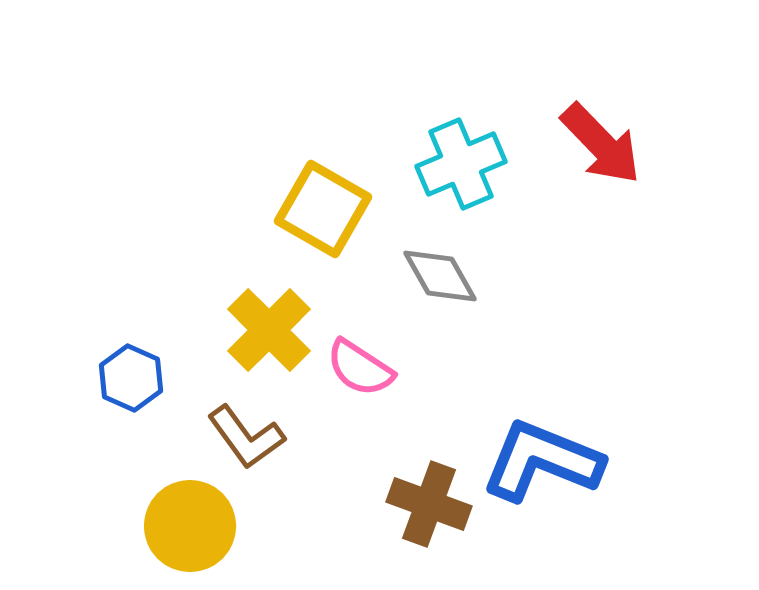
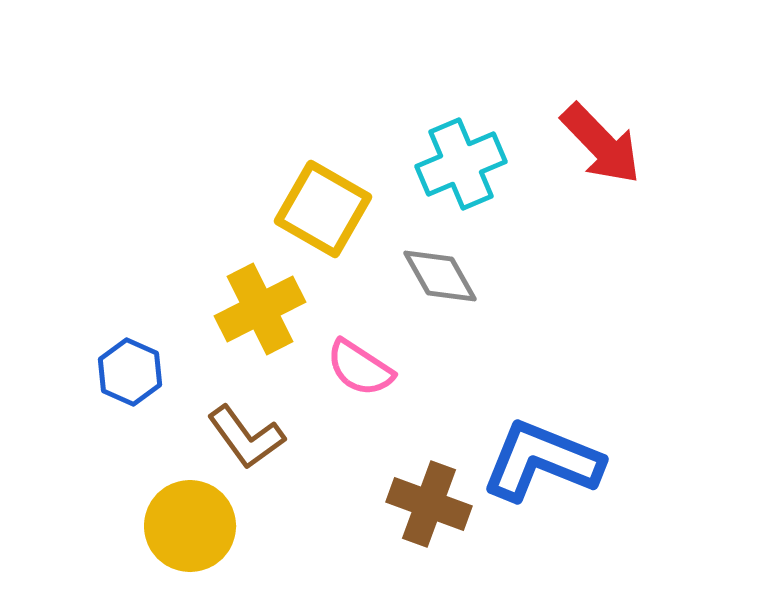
yellow cross: moved 9 px left, 21 px up; rotated 18 degrees clockwise
blue hexagon: moved 1 px left, 6 px up
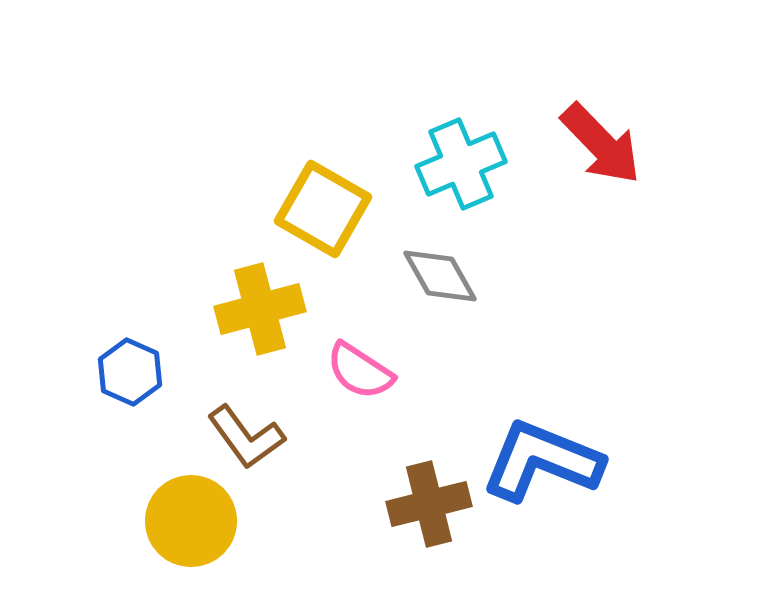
yellow cross: rotated 12 degrees clockwise
pink semicircle: moved 3 px down
brown cross: rotated 34 degrees counterclockwise
yellow circle: moved 1 px right, 5 px up
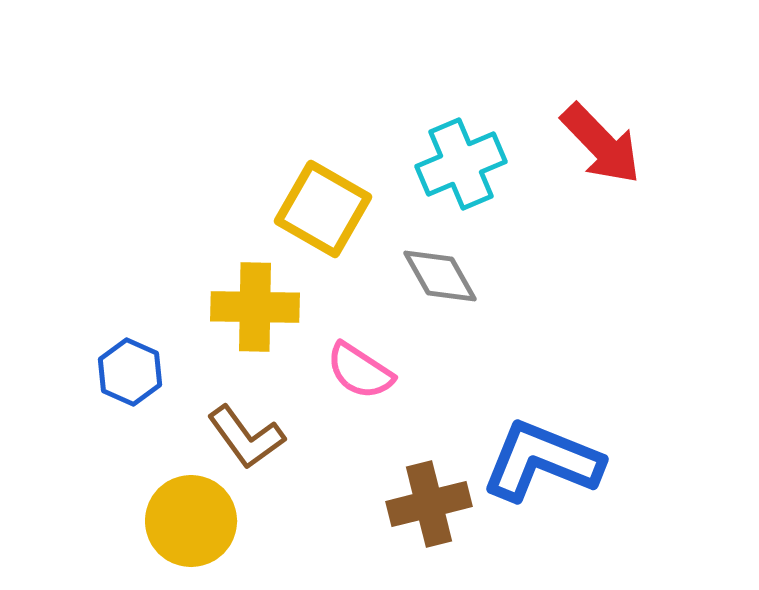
yellow cross: moved 5 px left, 2 px up; rotated 16 degrees clockwise
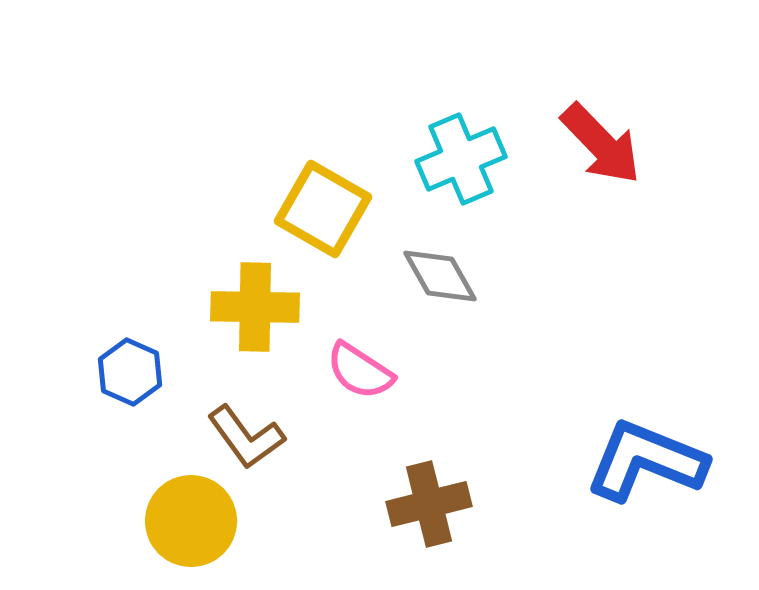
cyan cross: moved 5 px up
blue L-shape: moved 104 px right
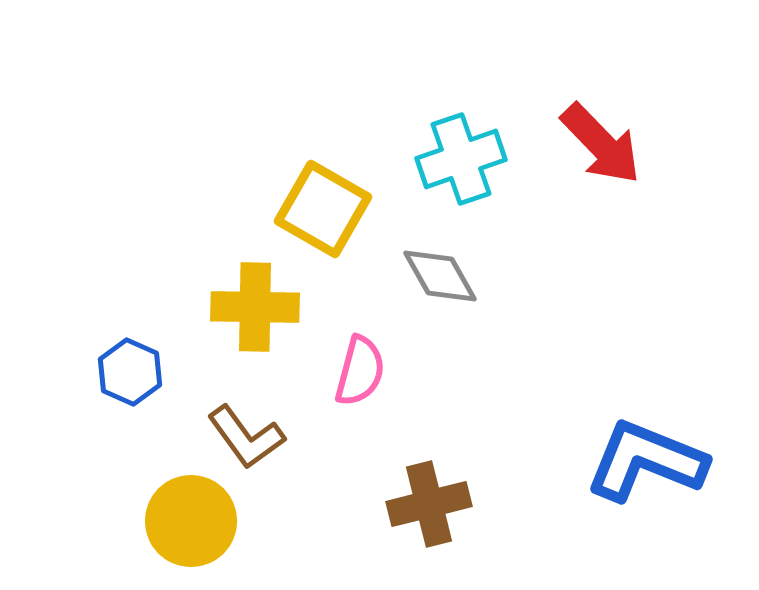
cyan cross: rotated 4 degrees clockwise
pink semicircle: rotated 108 degrees counterclockwise
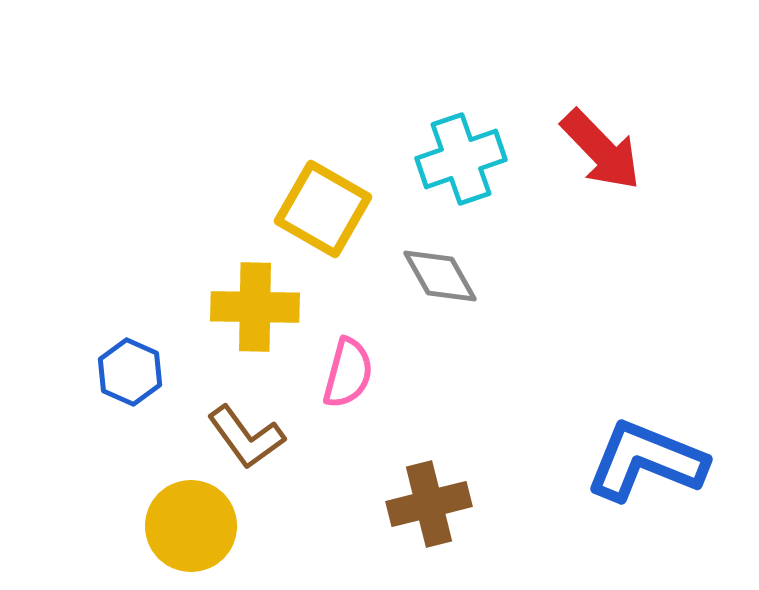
red arrow: moved 6 px down
pink semicircle: moved 12 px left, 2 px down
yellow circle: moved 5 px down
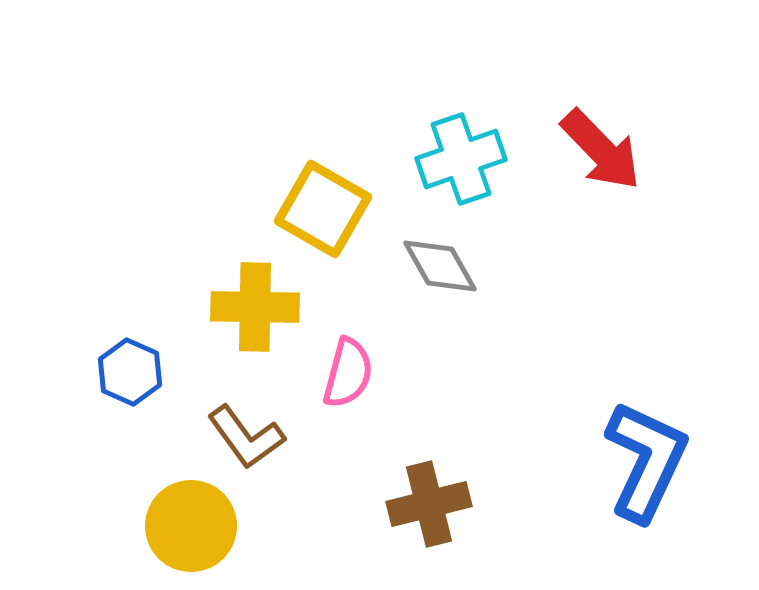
gray diamond: moved 10 px up
blue L-shape: rotated 93 degrees clockwise
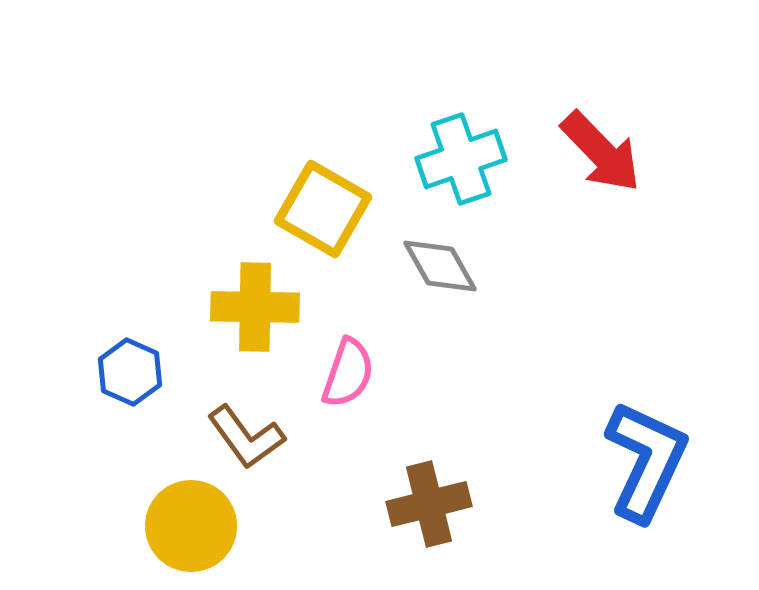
red arrow: moved 2 px down
pink semicircle: rotated 4 degrees clockwise
